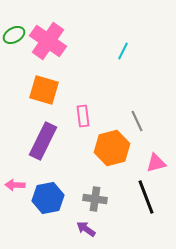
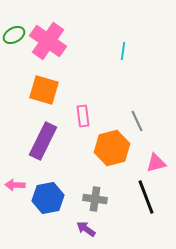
cyan line: rotated 18 degrees counterclockwise
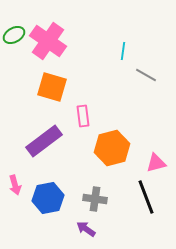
orange square: moved 8 px right, 3 px up
gray line: moved 9 px right, 46 px up; rotated 35 degrees counterclockwise
purple rectangle: moved 1 px right; rotated 27 degrees clockwise
pink arrow: rotated 108 degrees counterclockwise
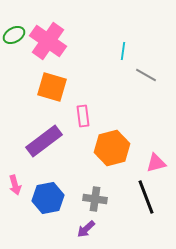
purple arrow: rotated 78 degrees counterclockwise
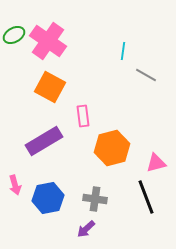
orange square: moved 2 px left; rotated 12 degrees clockwise
purple rectangle: rotated 6 degrees clockwise
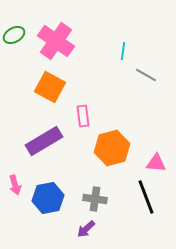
pink cross: moved 8 px right
pink triangle: rotated 20 degrees clockwise
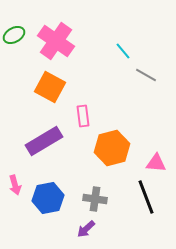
cyan line: rotated 48 degrees counterclockwise
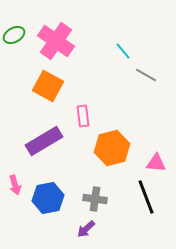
orange square: moved 2 px left, 1 px up
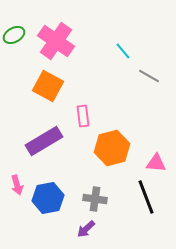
gray line: moved 3 px right, 1 px down
pink arrow: moved 2 px right
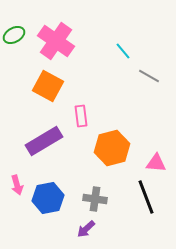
pink rectangle: moved 2 px left
